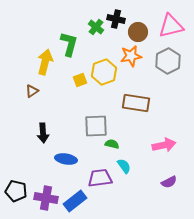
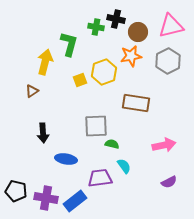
green cross: rotated 28 degrees counterclockwise
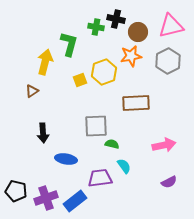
brown rectangle: rotated 12 degrees counterclockwise
purple cross: rotated 30 degrees counterclockwise
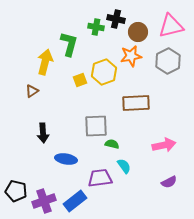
purple cross: moved 2 px left, 3 px down
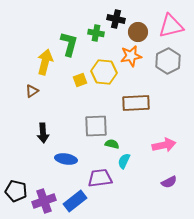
green cross: moved 6 px down
yellow hexagon: rotated 25 degrees clockwise
cyan semicircle: moved 5 px up; rotated 119 degrees counterclockwise
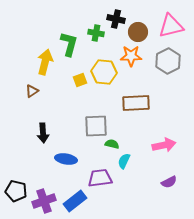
orange star: rotated 10 degrees clockwise
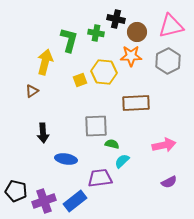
brown circle: moved 1 px left
green L-shape: moved 4 px up
cyan semicircle: moved 2 px left; rotated 21 degrees clockwise
